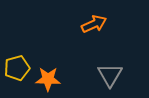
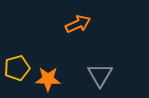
orange arrow: moved 16 px left
gray triangle: moved 10 px left
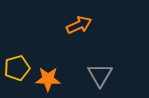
orange arrow: moved 1 px right, 1 px down
